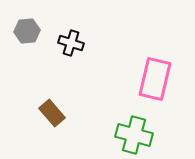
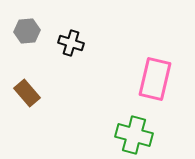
brown rectangle: moved 25 px left, 20 px up
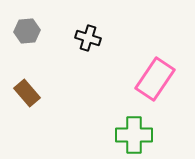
black cross: moved 17 px right, 5 px up
pink rectangle: rotated 21 degrees clockwise
green cross: rotated 15 degrees counterclockwise
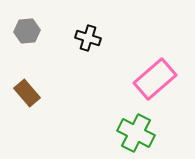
pink rectangle: rotated 15 degrees clockwise
green cross: moved 2 px right, 2 px up; rotated 27 degrees clockwise
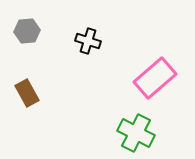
black cross: moved 3 px down
pink rectangle: moved 1 px up
brown rectangle: rotated 12 degrees clockwise
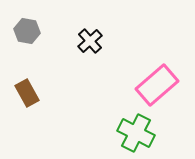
gray hexagon: rotated 15 degrees clockwise
black cross: moved 2 px right; rotated 30 degrees clockwise
pink rectangle: moved 2 px right, 7 px down
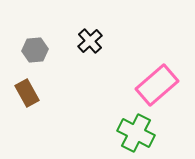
gray hexagon: moved 8 px right, 19 px down; rotated 15 degrees counterclockwise
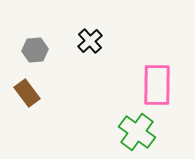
pink rectangle: rotated 48 degrees counterclockwise
brown rectangle: rotated 8 degrees counterclockwise
green cross: moved 1 px right, 1 px up; rotated 9 degrees clockwise
